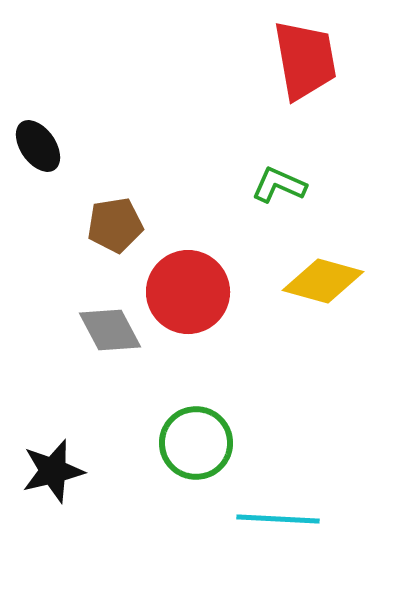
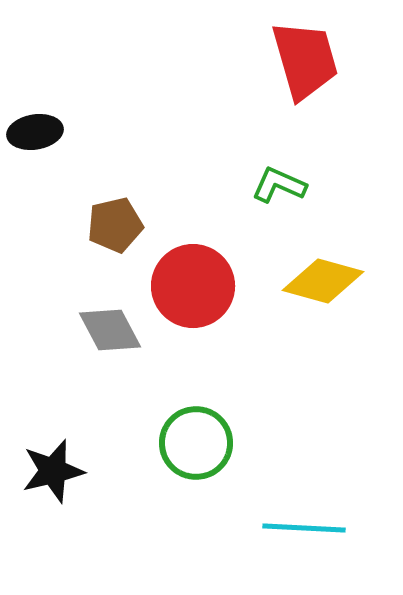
red trapezoid: rotated 6 degrees counterclockwise
black ellipse: moved 3 px left, 14 px up; rotated 64 degrees counterclockwise
brown pentagon: rotated 4 degrees counterclockwise
red circle: moved 5 px right, 6 px up
cyan line: moved 26 px right, 9 px down
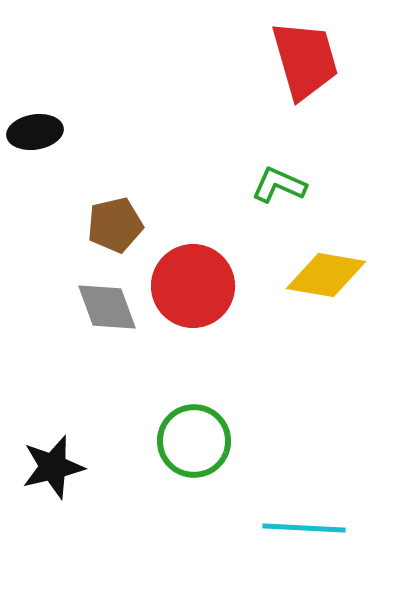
yellow diamond: moved 3 px right, 6 px up; rotated 6 degrees counterclockwise
gray diamond: moved 3 px left, 23 px up; rotated 8 degrees clockwise
green circle: moved 2 px left, 2 px up
black star: moved 4 px up
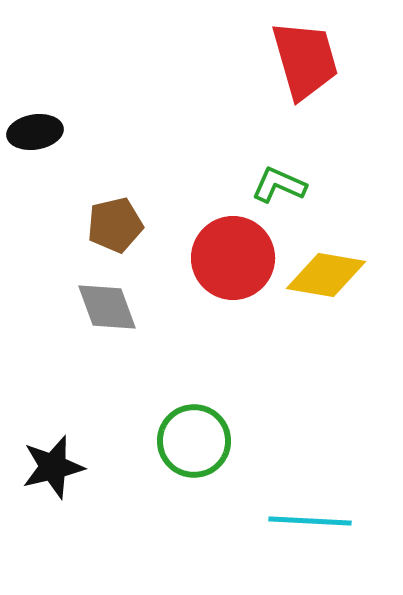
red circle: moved 40 px right, 28 px up
cyan line: moved 6 px right, 7 px up
